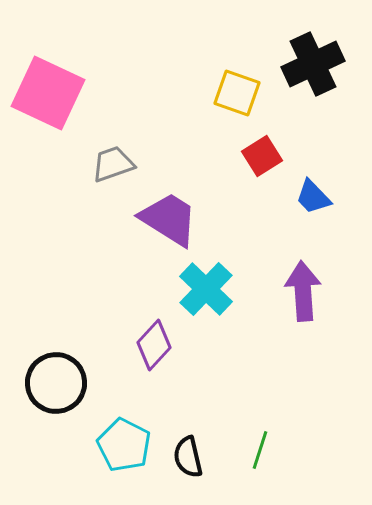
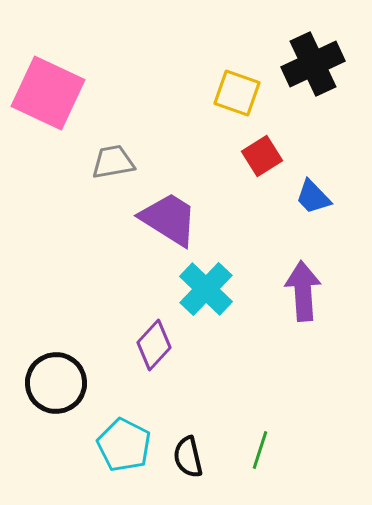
gray trapezoid: moved 2 px up; rotated 9 degrees clockwise
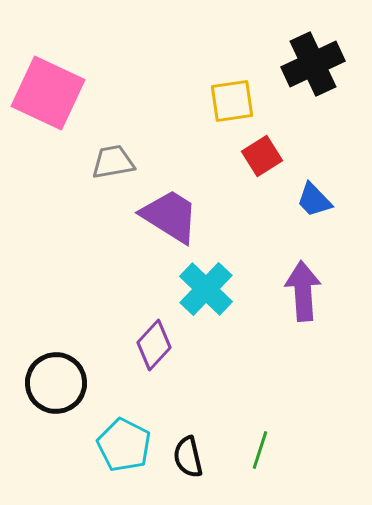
yellow square: moved 5 px left, 8 px down; rotated 27 degrees counterclockwise
blue trapezoid: moved 1 px right, 3 px down
purple trapezoid: moved 1 px right, 3 px up
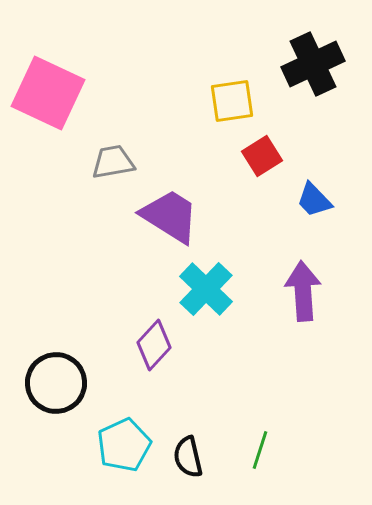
cyan pentagon: rotated 20 degrees clockwise
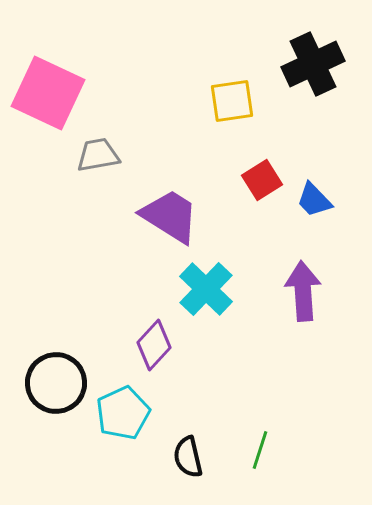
red square: moved 24 px down
gray trapezoid: moved 15 px left, 7 px up
cyan pentagon: moved 1 px left, 32 px up
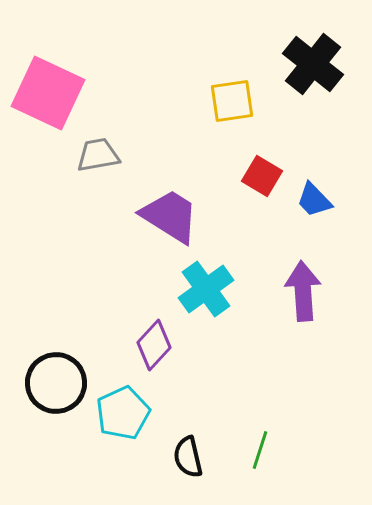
black cross: rotated 26 degrees counterclockwise
red square: moved 4 px up; rotated 27 degrees counterclockwise
cyan cross: rotated 10 degrees clockwise
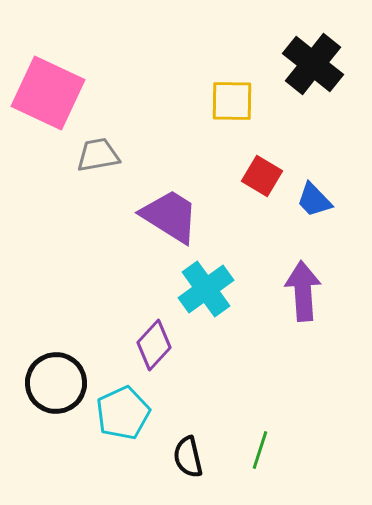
yellow square: rotated 9 degrees clockwise
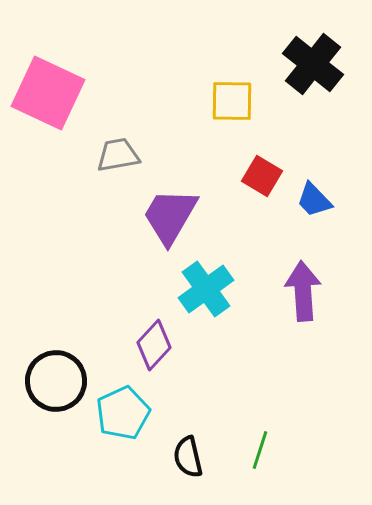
gray trapezoid: moved 20 px right
purple trapezoid: rotated 92 degrees counterclockwise
black circle: moved 2 px up
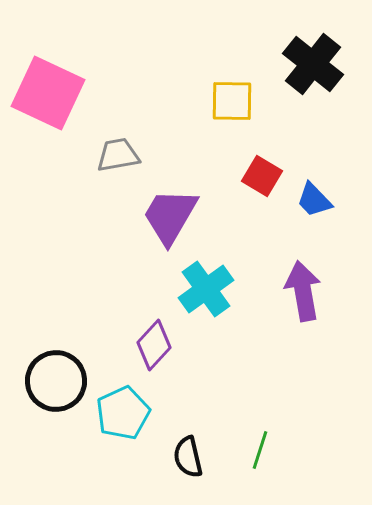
purple arrow: rotated 6 degrees counterclockwise
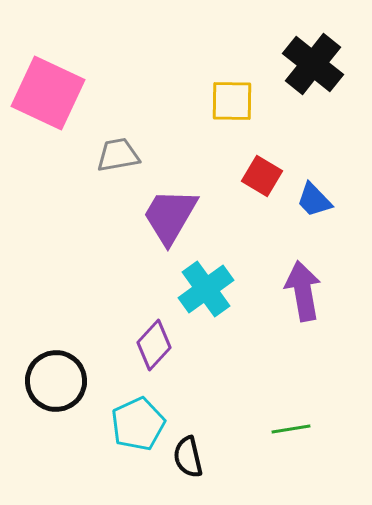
cyan pentagon: moved 15 px right, 11 px down
green line: moved 31 px right, 21 px up; rotated 63 degrees clockwise
